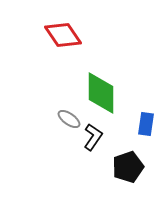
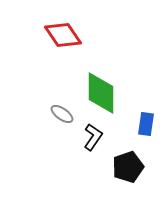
gray ellipse: moved 7 px left, 5 px up
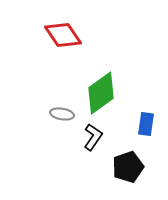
green diamond: rotated 54 degrees clockwise
gray ellipse: rotated 25 degrees counterclockwise
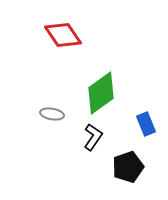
gray ellipse: moved 10 px left
blue rectangle: rotated 30 degrees counterclockwise
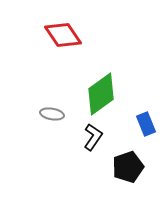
green diamond: moved 1 px down
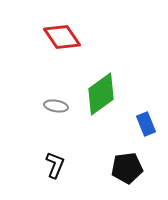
red diamond: moved 1 px left, 2 px down
gray ellipse: moved 4 px right, 8 px up
black L-shape: moved 38 px left, 28 px down; rotated 12 degrees counterclockwise
black pentagon: moved 1 px left, 1 px down; rotated 12 degrees clockwise
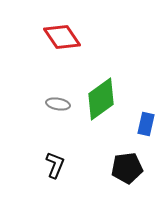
green diamond: moved 5 px down
gray ellipse: moved 2 px right, 2 px up
blue rectangle: rotated 35 degrees clockwise
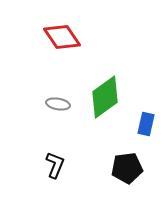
green diamond: moved 4 px right, 2 px up
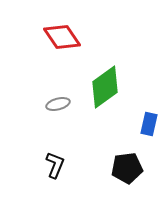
green diamond: moved 10 px up
gray ellipse: rotated 25 degrees counterclockwise
blue rectangle: moved 3 px right
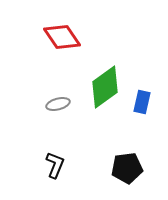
blue rectangle: moved 7 px left, 22 px up
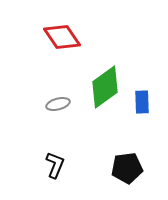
blue rectangle: rotated 15 degrees counterclockwise
